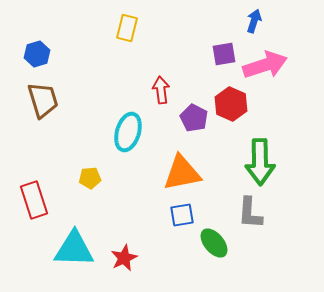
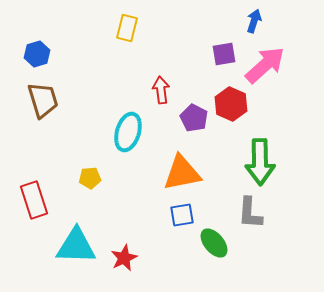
pink arrow: rotated 24 degrees counterclockwise
cyan triangle: moved 2 px right, 3 px up
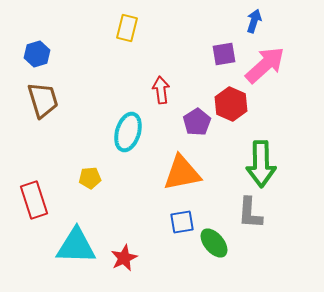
purple pentagon: moved 3 px right, 4 px down; rotated 12 degrees clockwise
green arrow: moved 1 px right, 2 px down
blue square: moved 7 px down
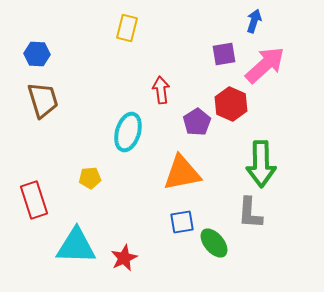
blue hexagon: rotated 20 degrees clockwise
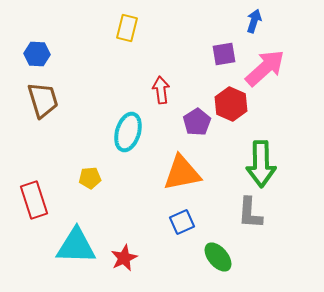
pink arrow: moved 3 px down
blue square: rotated 15 degrees counterclockwise
green ellipse: moved 4 px right, 14 px down
